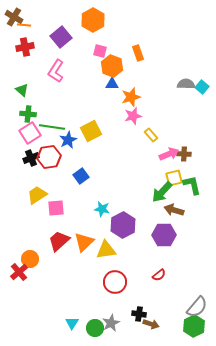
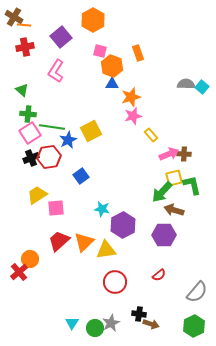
gray semicircle at (197, 307): moved 15 px up
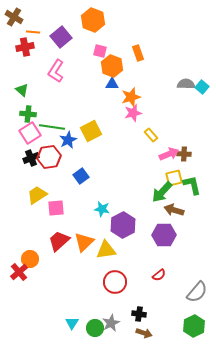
orange hexagon at (93, 20): rotated 10 degrees counterclockwise
orange line at (24, 25): moved 9 px right, 7 px down
pink star at (133, 116): moved 3 px up
brown arrow at (151, 324): moved 7 px left, 9 px down
